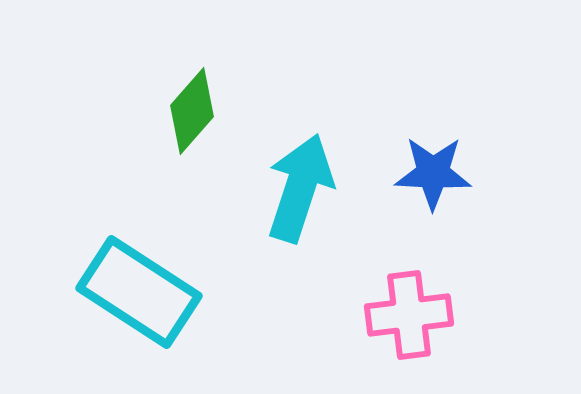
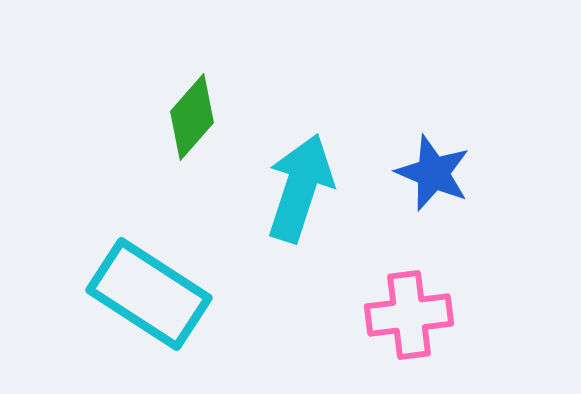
green diamond: moved 6 px down
blue star: rotated 20 degrees clockwise
cyan rectangle: moved 10 px right, 2 px down
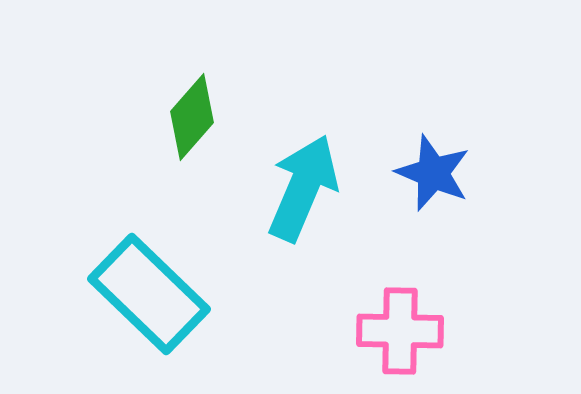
cyan arrow: moved 3 px right; rotated 5 degrees clockwise
cyan rectangle: rotated 11 degrees clockwise
pink cross: moved 9 px left, 16 px down; rotated 8 degrees clockwise
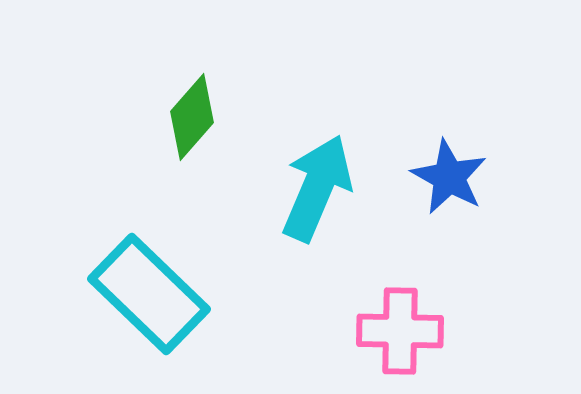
blue star: moved 16 px right, 4 px down; rotated 6 degrees clockwise
cyan arrow: moved 14 px right
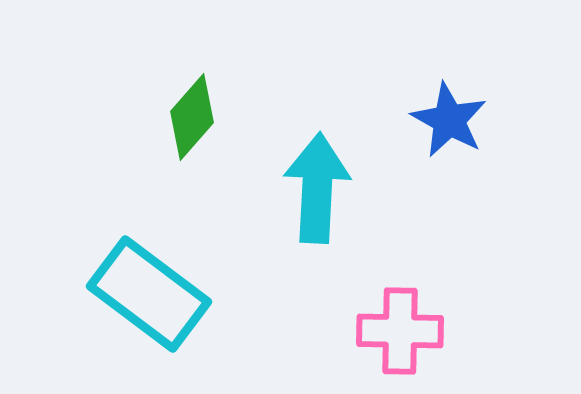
blue star: moved 57 px up
cyan arrow: rotated 20 degrees counterclockwise
cyan rectangle: rotated 7 degrees counterclockwise
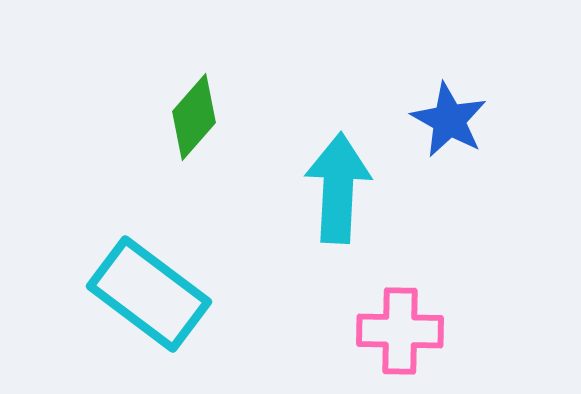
green diamond: moved 2 px right
cyan arrow: moved 21 px right
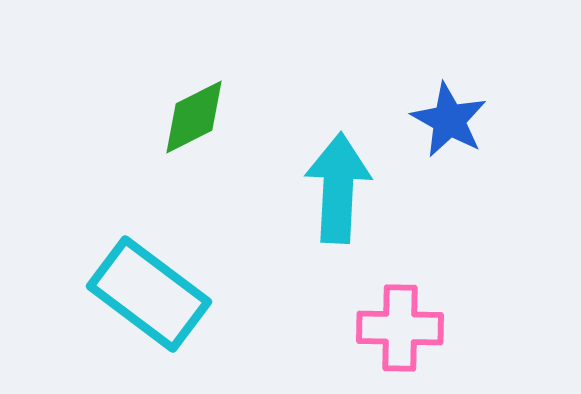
green diamond: rotated 22 degrees clockwise
pink cross: moved 3 px up
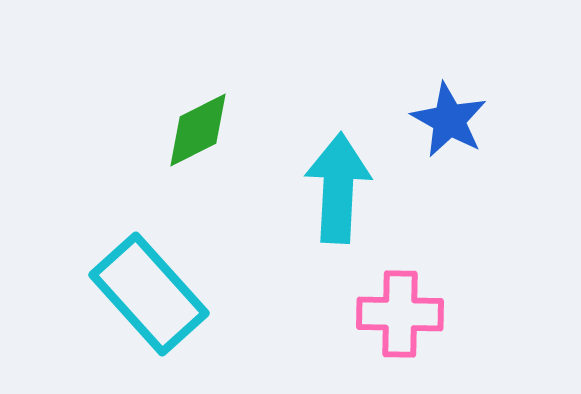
green diamond: moved 4 px right, 13 px down
cyan rectangle: rotated 11 degrees clockwise
pink cross: moved 14 px up
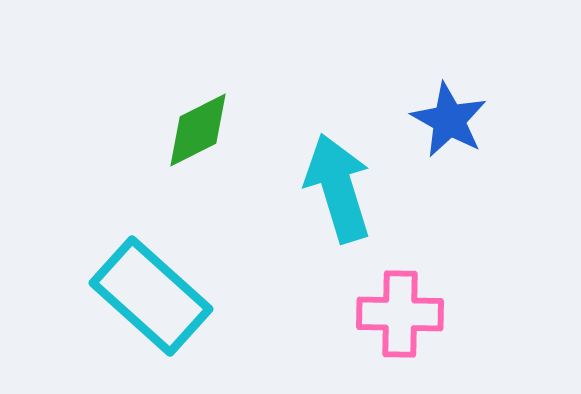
cyan arrow: rotated 20 degrees counterclockwise
cyan rectangle: moved 2 px right, 2 px down; rotated 6 degrees counterclockwise
